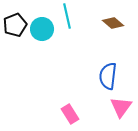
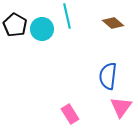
black pentagon: rotated 20 degrees counterclockwise
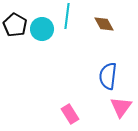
cyan line: rotated 20 degrees clockwise
brown diamond: moved 9 px left, 1 px down; rotated 20 degrees clockwise
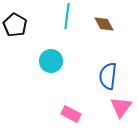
cyan circle: moved 9 px right, 32 px down
pink rectangle: moved 1 px right; rotated 30 degrees counterclockwise
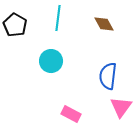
cyan line: moved 9 px left, 2 px down
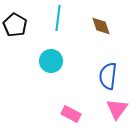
brown diamond: moved 3 px left, 2 px down; rotated 10 degrees clockwise
pink triangle: moved 4 px left, 2 px down
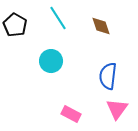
cyan line: rotated 40 degrees counterclockwise
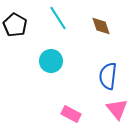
pink triangle: rotated 15 degrees counterclockwise
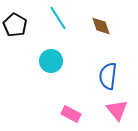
pink triangle: moved 1 px down
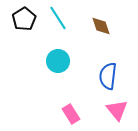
black pentagon: moved 9 px right, 6 px up; rotated 10 degrees clockwise
cyan circle: moved 7 px right
pink rectangle: rotated 30 degrees clockwise
